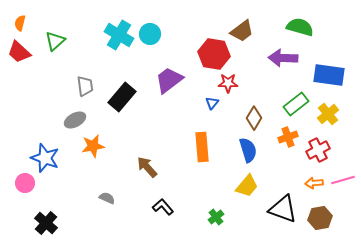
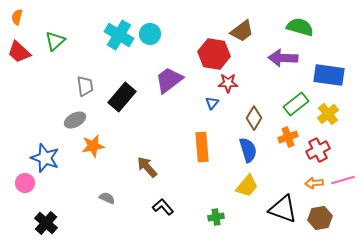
orange semicircle: moved 3 px left, 6 px up
green cross: rotated 28 degrees clockwise
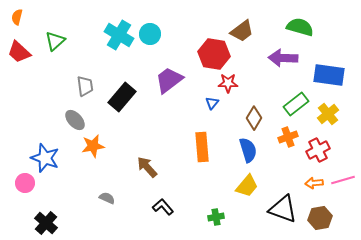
gray ellipse: rotated 75 degrees clockwise
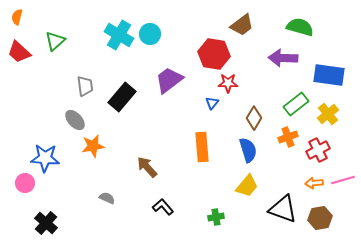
brown trapezoid: moved 6 px up
blue star: rotated 16 degrees counterclockwise
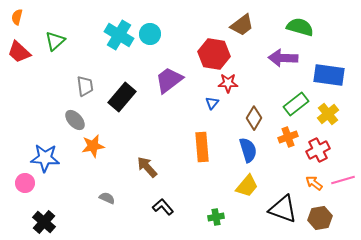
orange arrow: rotated 42 degrees clockwise
black cross: moved 2 px left, 1 px up
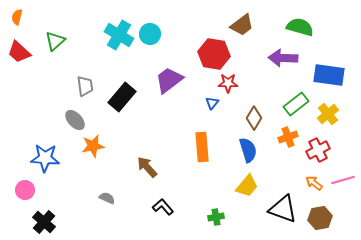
pink circle: moved 7 px down
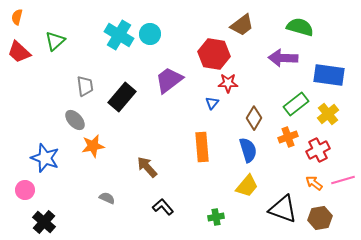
blue star: rotated 16 degrees clockwise
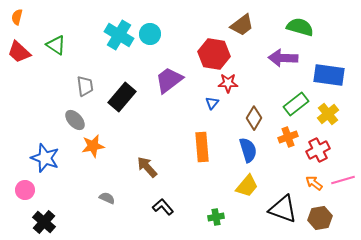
green triangle: moved 1 px right, 4 px down; rotated 45 degrees counterclockwise
